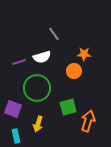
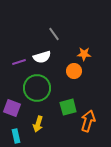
purple square: moved 1 px left, 1 px up
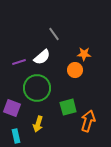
white semicircle: rotated 24 degrees counterclockwise
orange circle: moved 1 px right, 1 px up
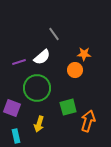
yellow arrow: moved 1 px right
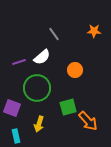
orange star: moved 10 px right, 23 px up
orange arrow: rotated 120 degrees clockwise
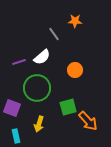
orange star: moved 19 px left, 10 px up
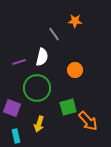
white semicircle: rotated 36 degrees counterclockwise
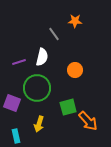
purple square: moved 5 px up
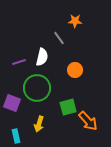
gray line: moved 5 px right, 4 px down
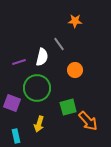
gray line: moved 6 px down
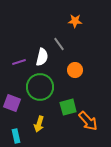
green circle: moved 3 px right, 1 px up
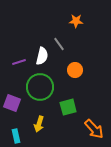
orange star: moved 1 px right
white semicircle: moved 1 px up
orange arrow: moved 6 px right, 8 px down
